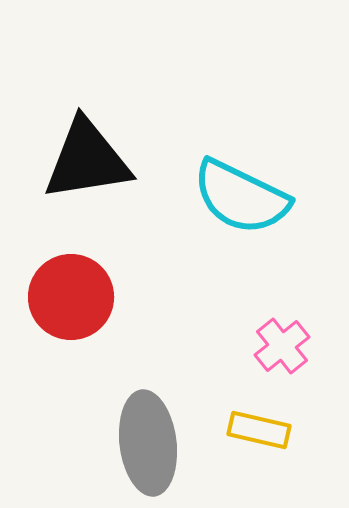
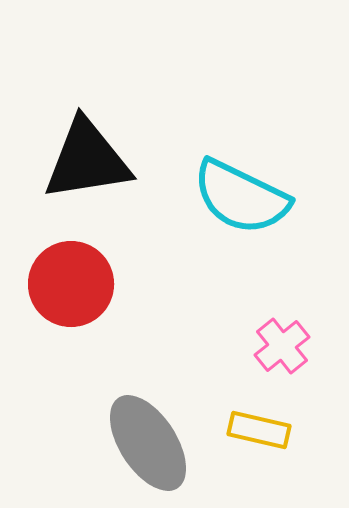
red circle: moved 13 px up
gray ellipse: rotated 26 degrees counterclockwise
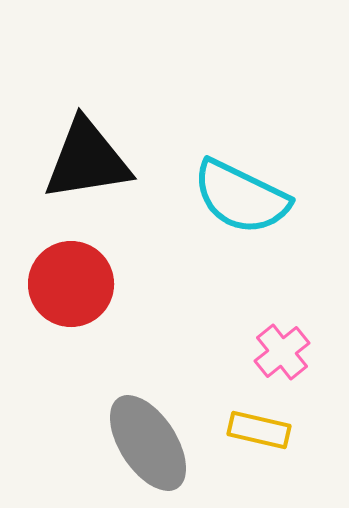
pink cross: moved 6 px down
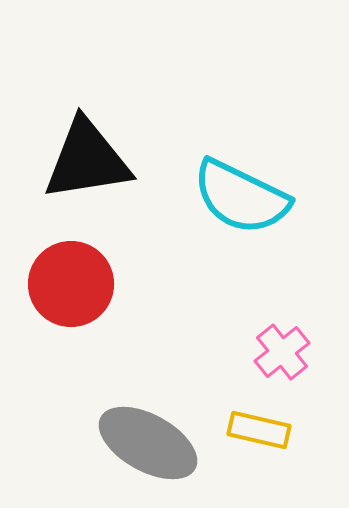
gray ellipse: rotated 28 degrees counterclockwise
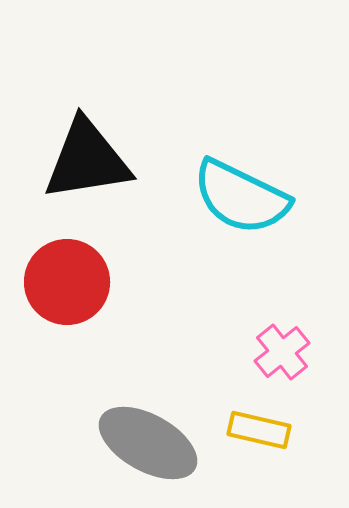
red circle: moved 4 px left, 2 px up
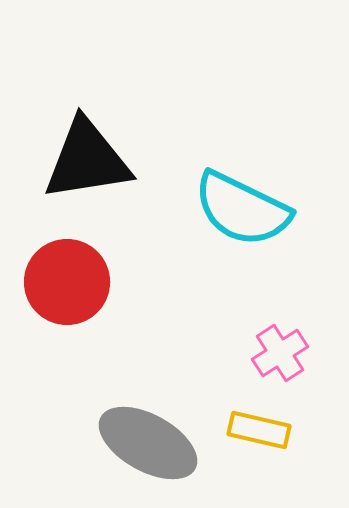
cyan semicircle: moved 1 px right, 12 px down
pink cross: moved 2 px left, 1 px down; rotated 6 degrees clockwise
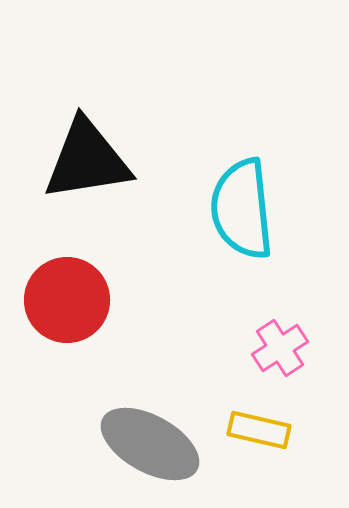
cyan semicircle: rotated 58 degrees clockwise
red circle: moved 18 px down
pink cross: moved 5 px up
gray ellipse: moved 2 px right, 1 px down
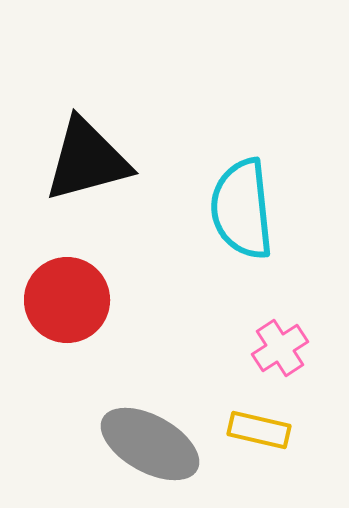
black triangle: rotated 6 degrees counterclockwise
